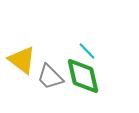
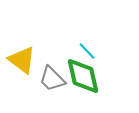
gray trapezoid: moved 2 px right, 2 px down
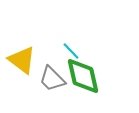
cyan line: moved 16 px left
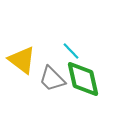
green diamond: moved 3 px down
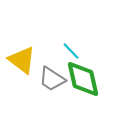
gray trapezoid: rotated 12 degrees counterclockwise
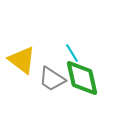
cyan line: moved 1 px right, 2 px down; rotated 12 degrees clockwise
green diamond: moved 1 px left, 1 px up
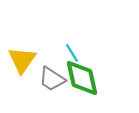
yellow triangle: rotated 28 degrees clockwise
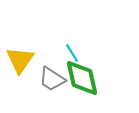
yellow triangle: moved 2 px left
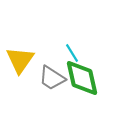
gray trapezoid: moved 1 px up
